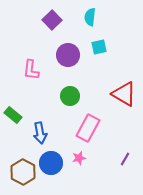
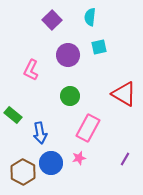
pink L-shape: rotated 20 degrees clockwise
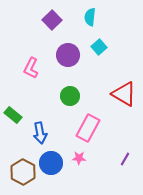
cyan square: rotated 28 degrees counterclockwise
pink L-shape: moved 2 px up
pink star: rotated 16 degrees clockwise
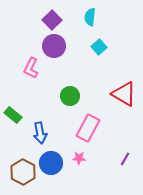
purple circle: moved 14 px left, 9 px up
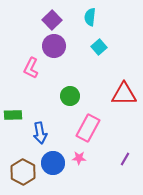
red triangle: rotated 32 degrees counterclockwise
green rectangle: rotated 42 degrees counterclockwise
blue circle: moved 2 px right
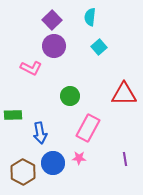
pink L-shape: rotated 90 degrees counterclockwise
purple line: rotated 40 degrees counterclockwise
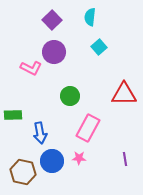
purple circle: moved 6 px down
blue circle: moved 1 px left, 2 px up
brown hexagon: rotated 15 degrees counterclockwise
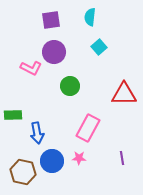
purple square: moved 1 px left; rotated 36 degrees clockwise
green circle: moved 10 px up
blue arrow: moved 3 px left
purple line: moved 3 px left, 1 px up
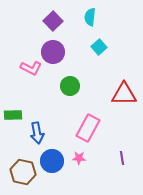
purple square: moved 2 px right, 1 px down; rotated 36 degrees counterclockwise
purple circle: moved 1 px left
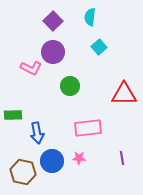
pink rectangle: rotated 56 degrees clockwise
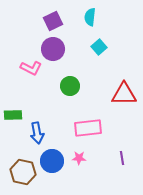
purple square: rotated 18 degrees clockwise
purple circle: moved 3 px up
